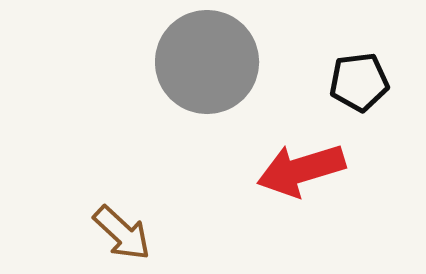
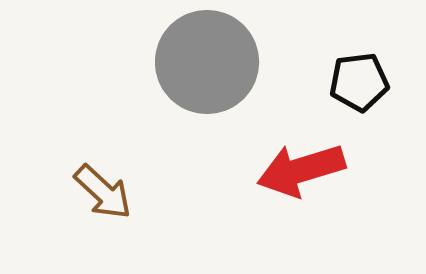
brown arrow: moved 19 px left, 41 px up
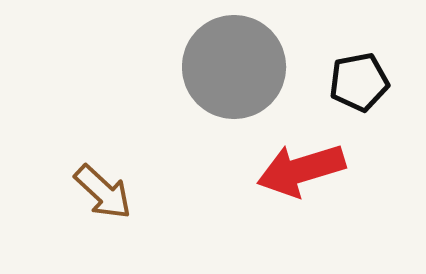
gray circle: moved 27 px right, 5 px down
black pentagon: rotated 4 degrees counterclockwise
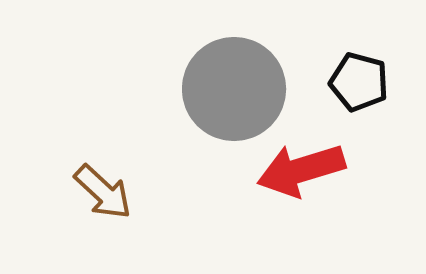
gray circle: moved 22 px down
black pentagon: rotated 26 degrees clockwise
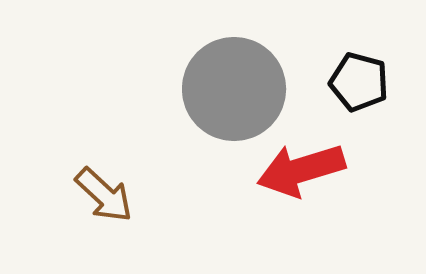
brown arrow: moved 1 px right, 3 px down
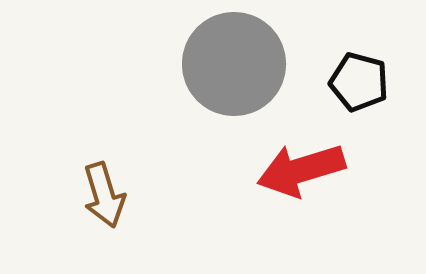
gray circle: moved 25 px up
brown arrow: rotated 30 degrees clockwise
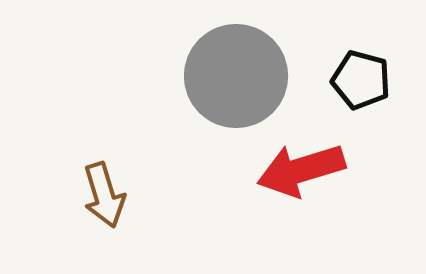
gray circle: moved 2 px right, 12 px down
black pentagon: moved 2 px right, 2 px up
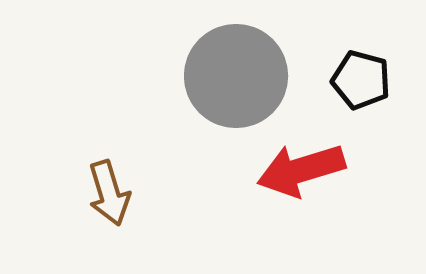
brown arrow: moved 5 px right, 2 px up
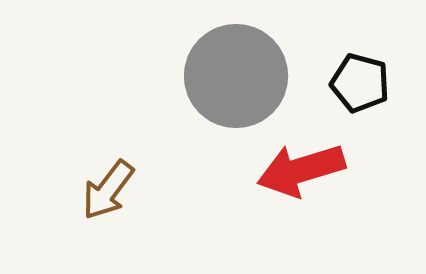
black pentagon: moved 1 px left, 3 px down
brown arrow: moved 1 px left, 3 px up; rotated 54 degrees clockwise
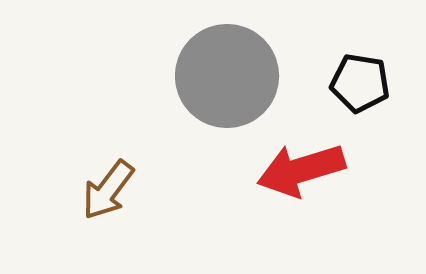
gray circle: moved 9 px left
black pentagon: rotated 6 degrees counterclockwise
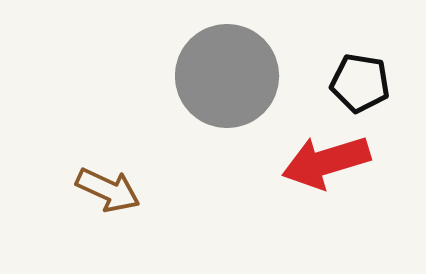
red arrow: moved 25 px right, 8 px up
brown arrow: rotated 102 degrees counterclockwise
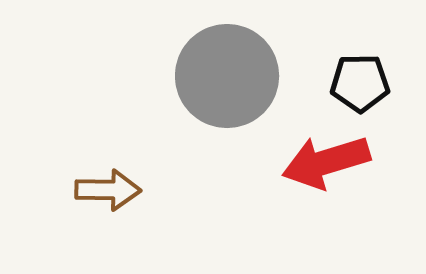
black pentagon: rotated 10 degrees counterclockwise
brown arrow: rotated 24 degrees counterclockwise
